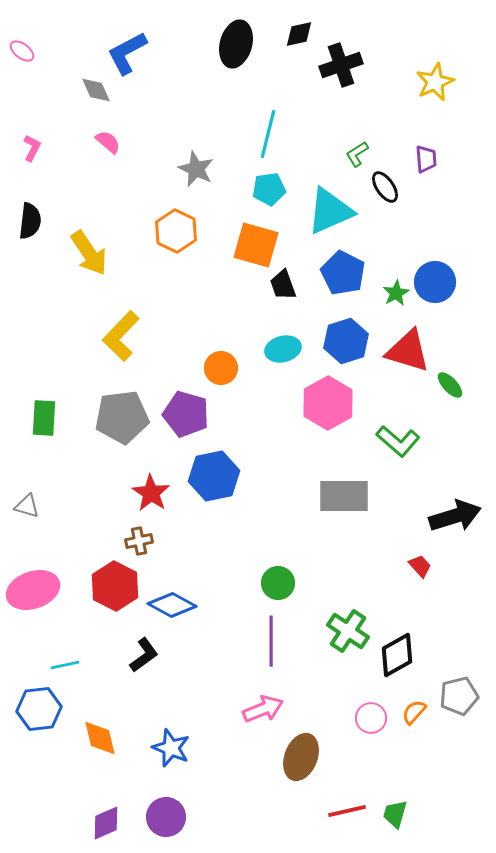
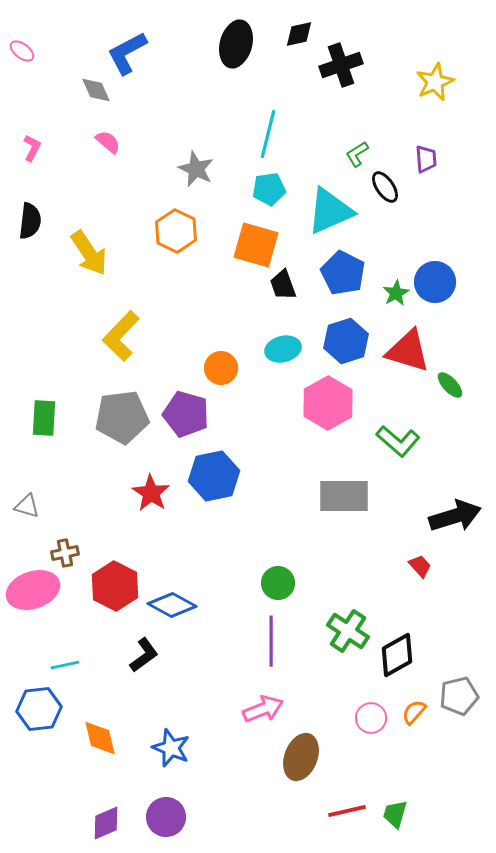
brown cross at (139, 541): moved 74 px left, 12 px down
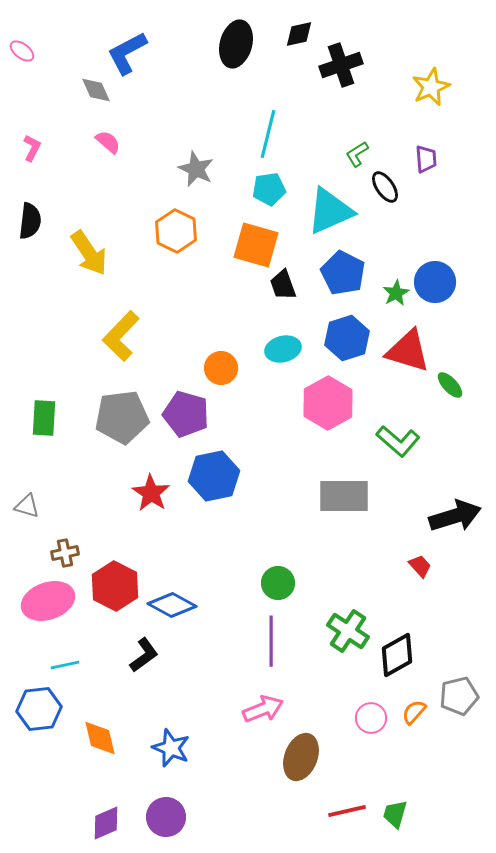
yellow star at (435, 82): moved 4 px left, 5 px down
blue hexagon at (346, 341): moved 1 px right, 3 px up
pink ellipse at (33, 590): moved 15 px right, 11 px down
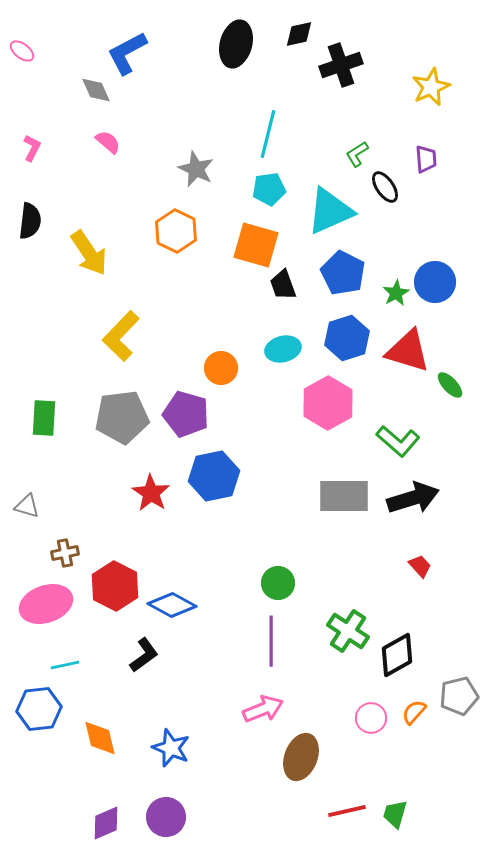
black arrow at (455, 516): moved 42 px left, 18 px up
pink ellipse at (48, 601): moved 2 px left, 3 px down
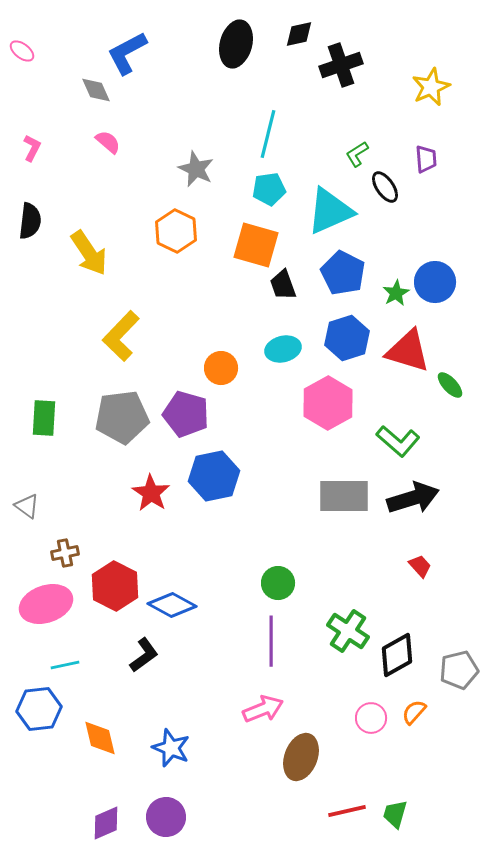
gray triangle at (27, 506): rotated 20 degrees clockwise
gray pentagon at (459, 696): moved 26 px up
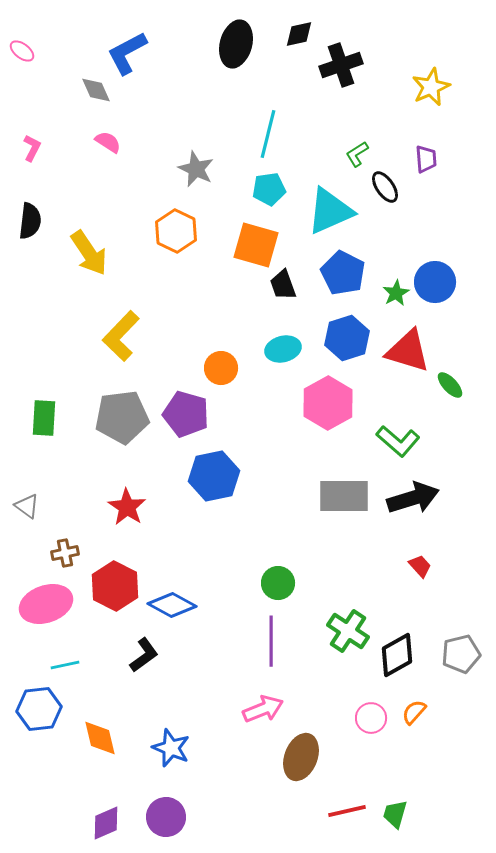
pink semicircle at (108, 142): rotated 8 degrees counterclockwise
red star at (151, 493): moved 24 px left, 14 px down
gray pentagon at (459, 670): moved 2 px right, 16 px up
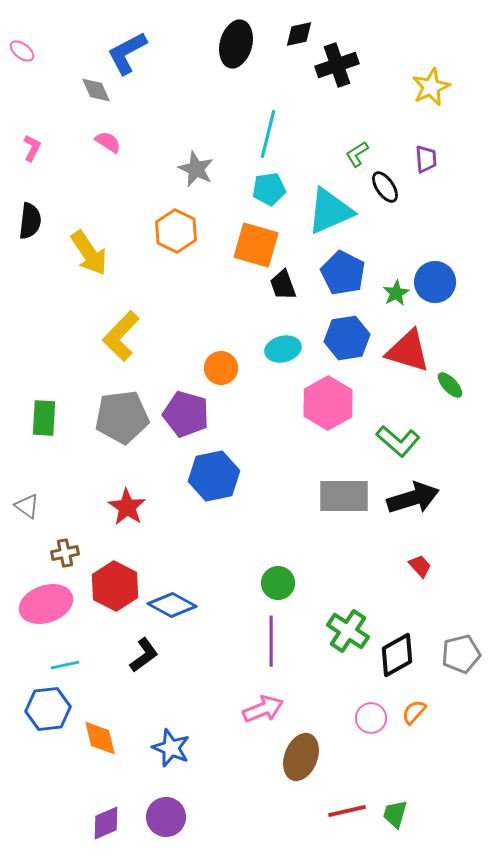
black cross at (341, 65): moved 4 px left
blue hexagon at (347, 338): rotated 9 degrees clockwise
blue hexagon at (39, 709): moved 9 px right
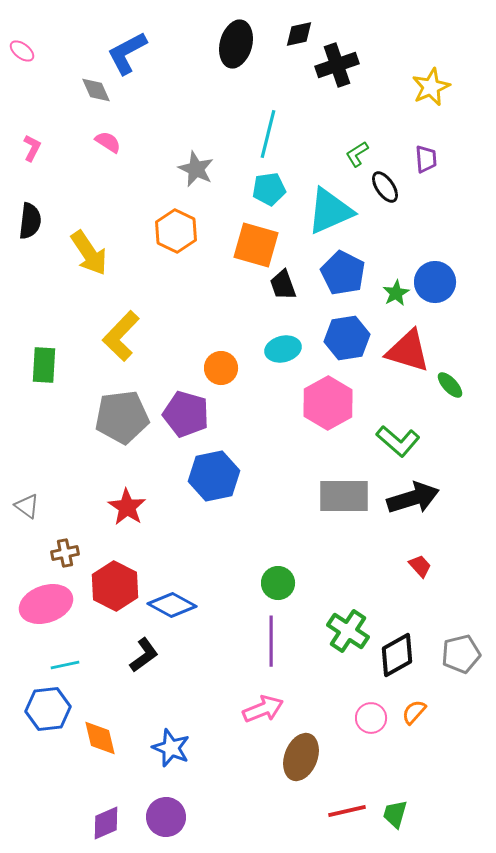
green rectangle at (44, 418): moved 53 px up
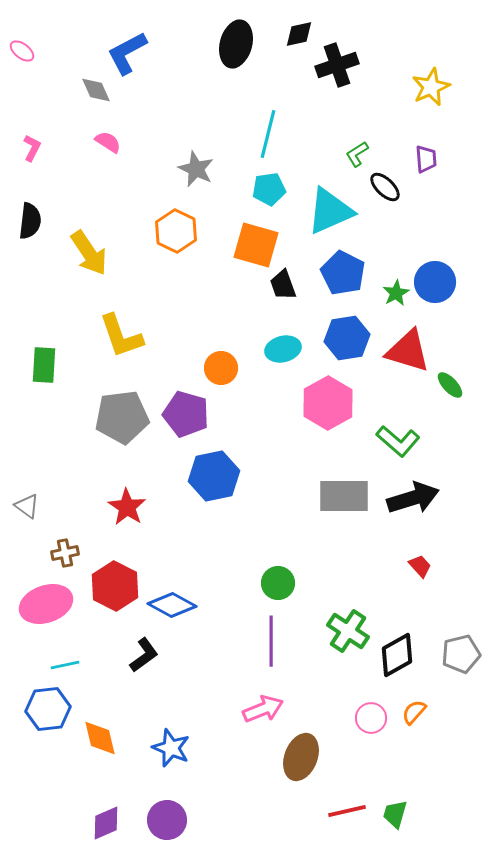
black ellipse at (385, 187): rotated 12 degrees counterclockwise
yellow L-shape at (121, 336): rotated 63 degrees counterclockwise
purple circle at (166, 817): moved 1 px right, 3 px down
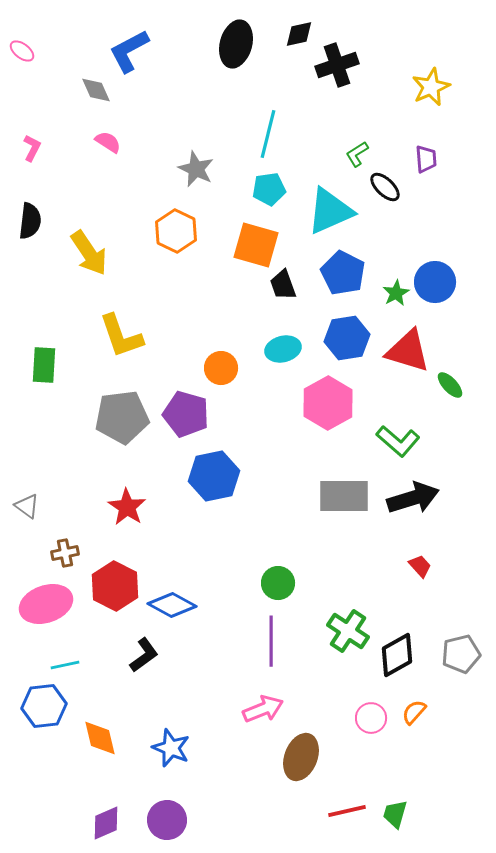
blue L-shape at (127, 53): moved 2 px right, 2 px up
blue hexagon at (48, 709): moved 4 px left, 3 px up
